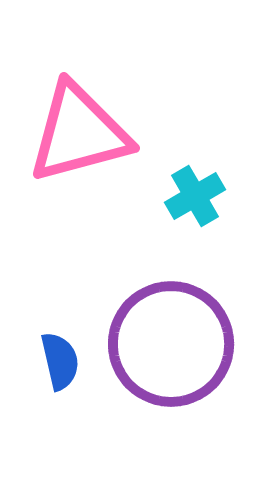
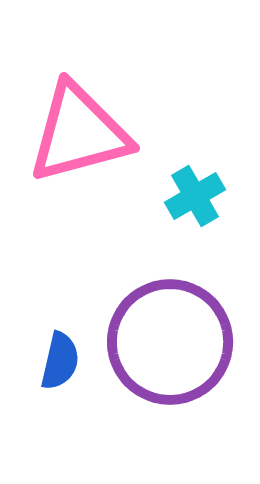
purple circle: moved 1 px left, 2 px up
blue semicircle: rotated 26 degrees clockwise
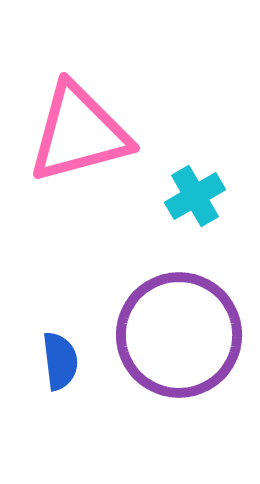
purple circle: moved 9 px right, 7 px up
blue semicircle: rotated 20 degrees counterclockwise
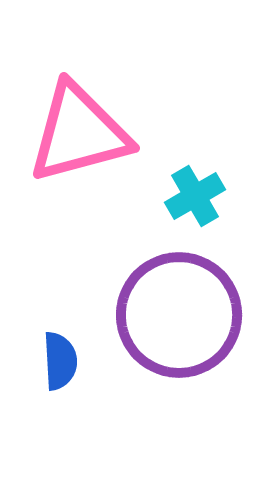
purple circle: moved 20 px up
blue semicircle: rotated 4 degrees clockwise
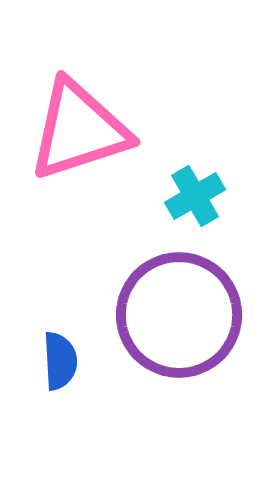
pink triangle: moved 3 px up; rotated 3 degrees counterclockwise
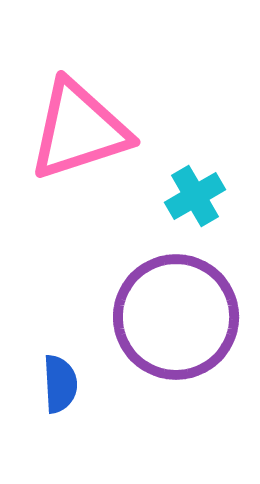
purple circle: moved 3 px left, 2 px down
blue semicircle: moved 23 px down
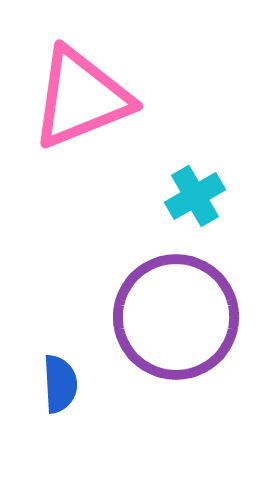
pink triangle: moved 2 px right, 32 px up; rotated 4 degrees counterclockwise
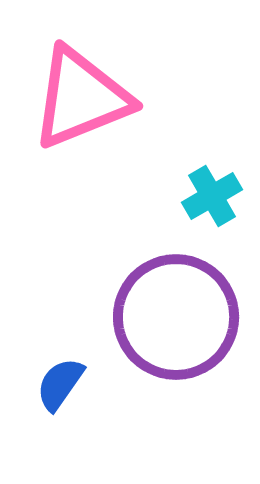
cyan cross: moved 17 px right
blue semicircle: rotated 142 degrees counterclockwise
